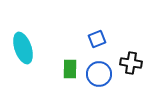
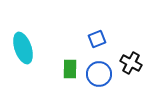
black cross: rotated 20 degrees clockwise
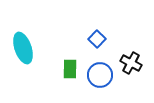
blue square: rotated 24 degrees counterclockwise
blue circle: moved 1 px right, 1 px down
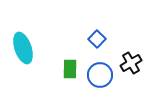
black cross: rotated 30 degrees clockwise
